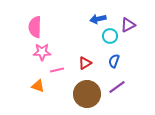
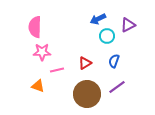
blue arrow: rotated 14 degrees counterclockwise
cyan circle: moved 3 px left
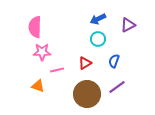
cyan circle: moved 9 px left, 3 px down
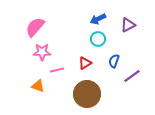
pink semicircle: rotated 40 degrees clockwise
purple line: moved 15 px right, 11 px up
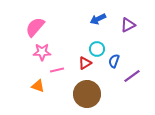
cyan circle: moved 1 px left, 10 px down
